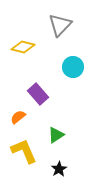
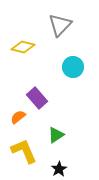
purple rectangle: moved 1 px left, 4 px down
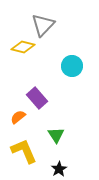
gray triangle: moved 17 px left
cyan circle: moved 1 px left, 1 px up
green triangle: rotated 30 degrees counterclockwise
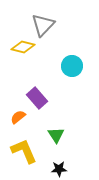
black star: rotated 28 degrees clockwise
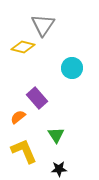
gray triangle: rotated 10 degrees counterclockwise
cyan circle: moved 2 px down
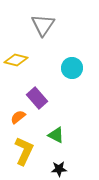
yellow diamond: moved 7 px left, 13 px down
green triangle: rotated 30 degrees counterclockwise
yellow L-shape: rotated 48 degrees clockwise
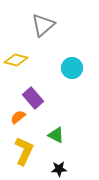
gray triangle: rotated 15 degrees clockwise
purple rectangle: moved 4 px left
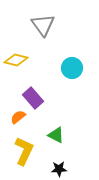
gray triangle: rotated 25 degrees counterclockwise
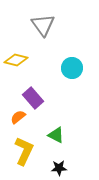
black star: moved 1 px up
